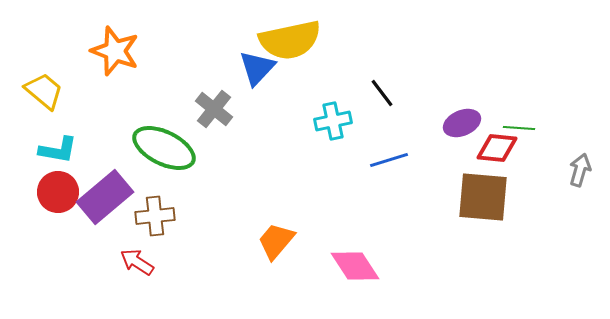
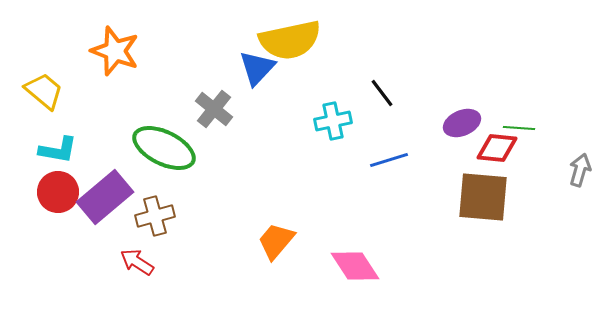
brown cross: rotated 9 degrees counterclockwise
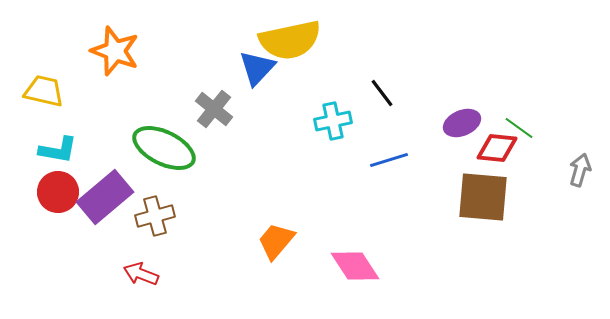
yellow trapezoid: rotated 27 degrees counterclockwise
green line: rotated 32 degrees clockwise
red arrow: moved 4 px right, 12 px down; rotated 12 degrees counterclockwise
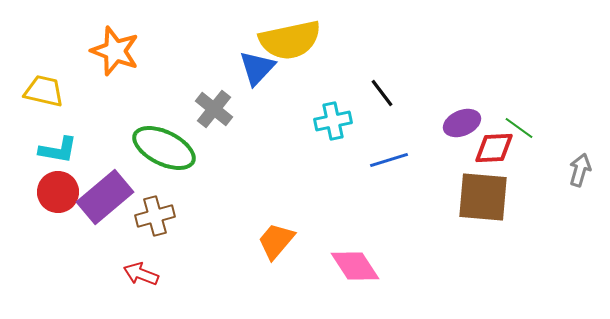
red diamond: moved 3 px left; rotated 9 degrees counterclockwise
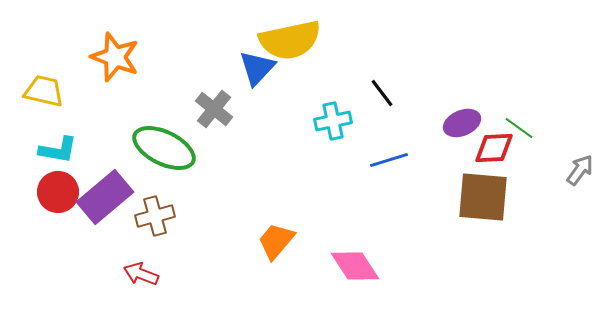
orange star: moved 6 px down
gray arrow: rotated 20 degrees clockwise
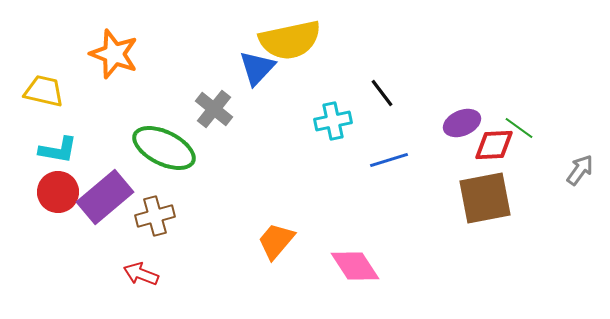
orange star: moved 1 px left, 3 px up
red diamond: moved 3 px up
brown square: moved 2 px right, 1 px down; rotated 16 degrees counterclockwise
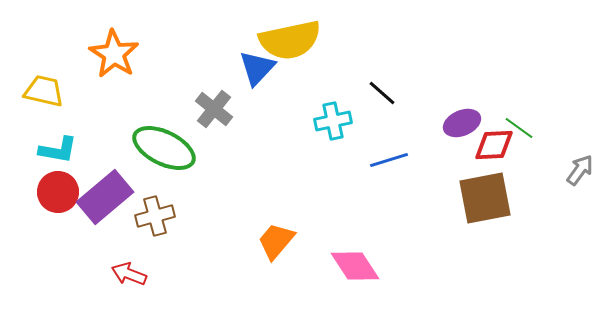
orange star: rotated 12 degrees clockwise
black line: rotated 12 degrees counterclockwise
red arrow: moved 12 px left
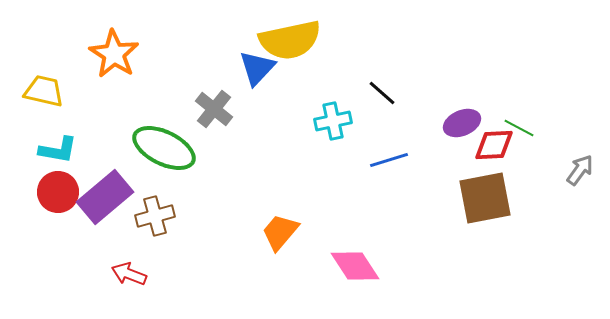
green line: rotated 8 degrees counterclockwise
orange trapezoid: moved 4 px right, 9 px up
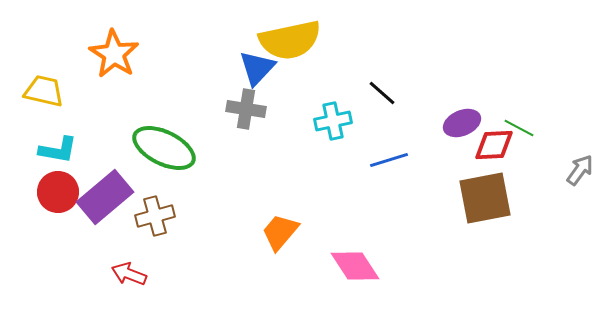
gray cross: moved 32 px right; rotated 30 degrees counterclockwise
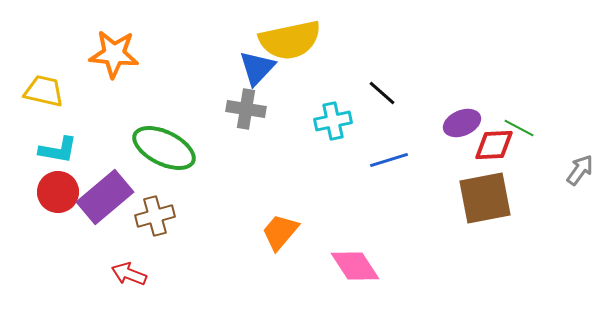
orange star: rotated 27 degrees counterclockwise
